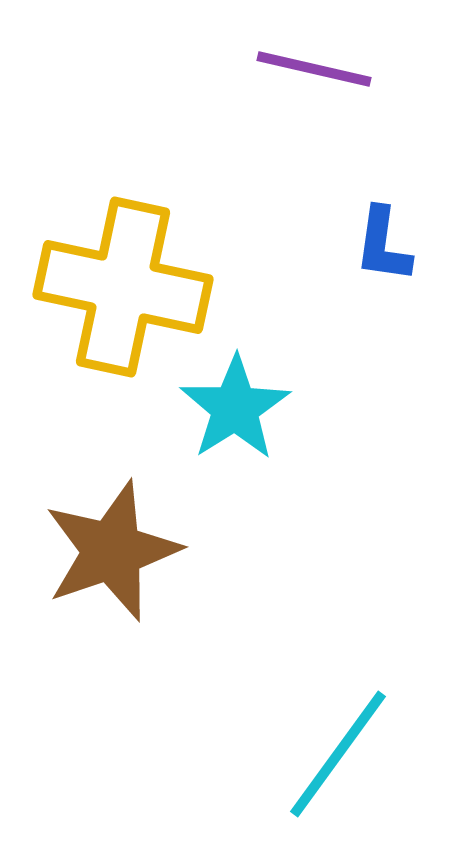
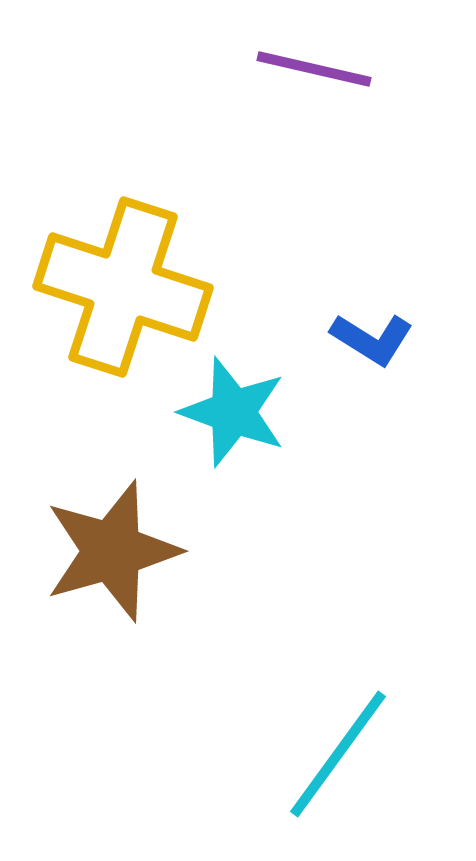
blue L-shape: moved 11 px left, 94 px down; rotated 66 degrees counterclockwise
yellow cross: rotated 6 degrees clockwise
cyan star: moved 2 px left, 4 px down; rotated 20 degrees counterclockwise
brown star: rotated 3 degrees clockwise
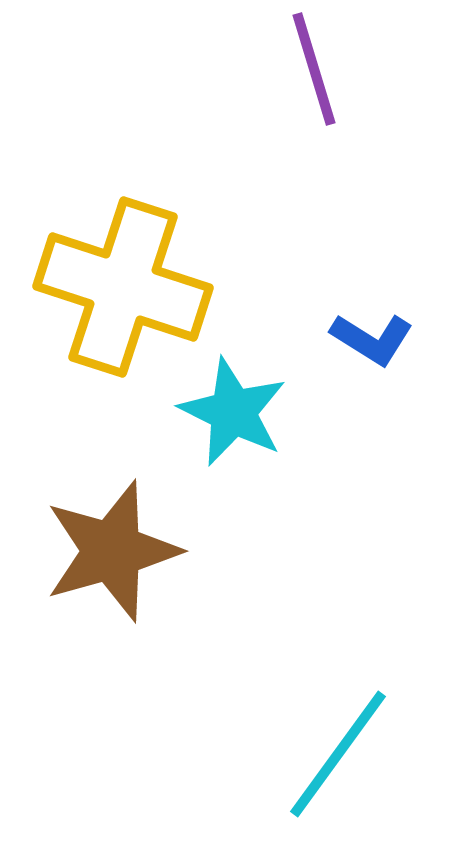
purple line: rotated 60 degrees clockwise
cyan star: rotated 6 degrees clockwise
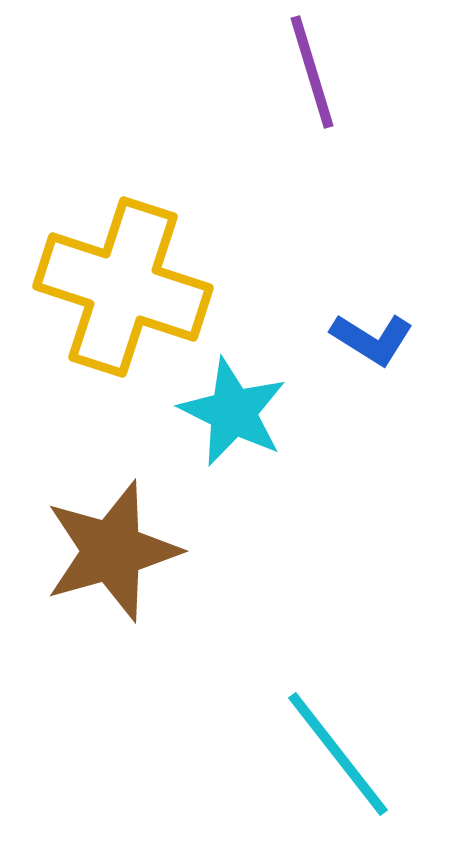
purple line: moved 2 px left, 3 px down
cyan line: rotated 74 degrees counterclockwise
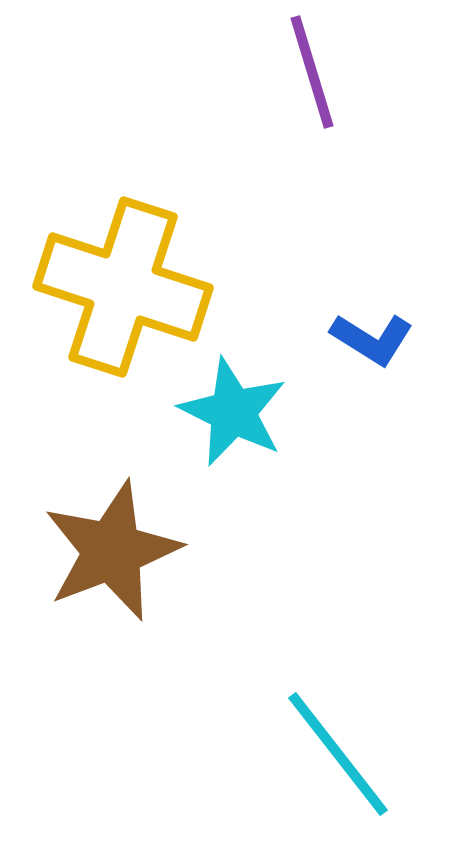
brown star: rotated 5 degrees counterclockwise
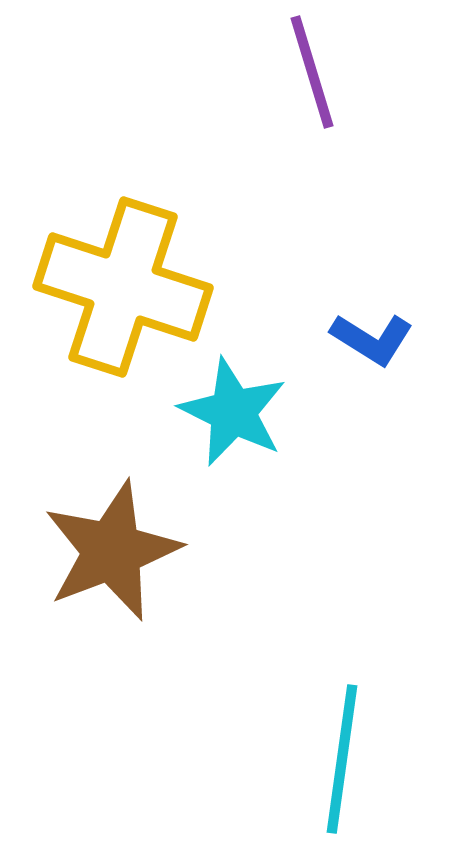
cyan line: moved 4 px right, 5 px down; rotated 46 degrees clockwise
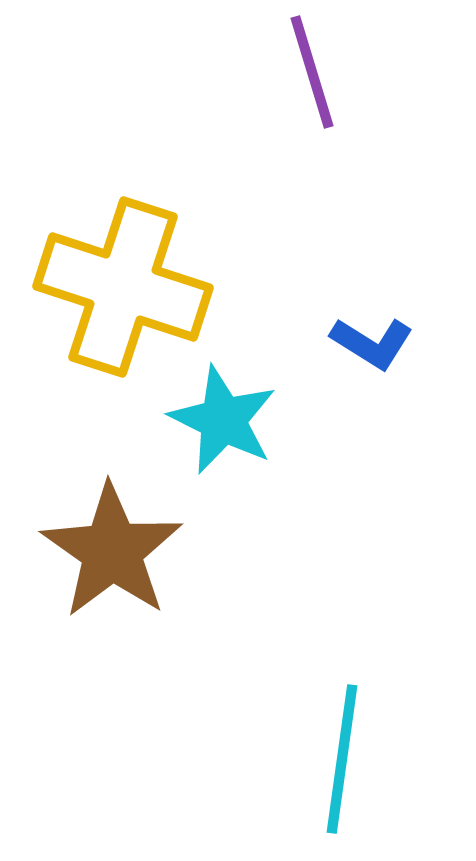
blue L-shape: moved 4 px down
cyan star: moved 10 px left, 8 px down
brown star: rotated 16 degrees counterclockwise
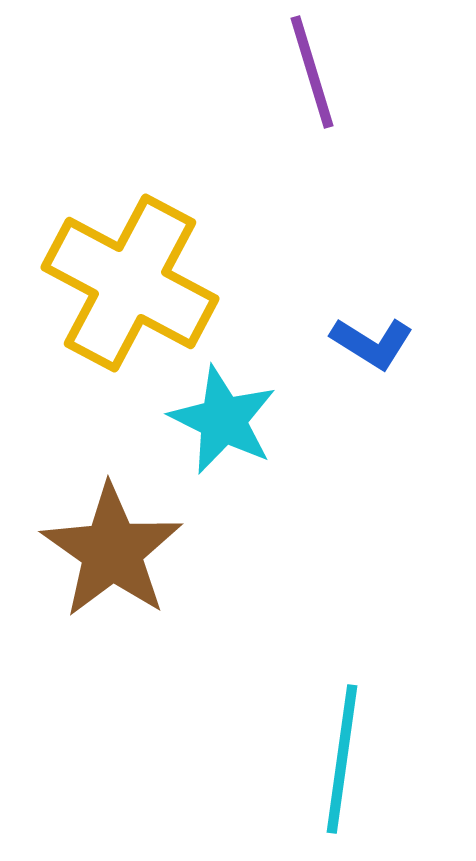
yellow cross: moved 7 px right, 4 px up; rotated 10 degrees clockwise
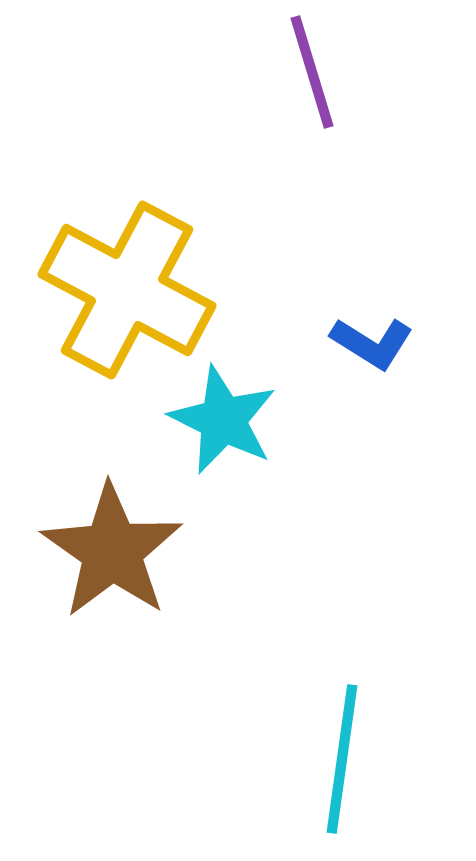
yellow cross: moved 3 px left, 7 px down
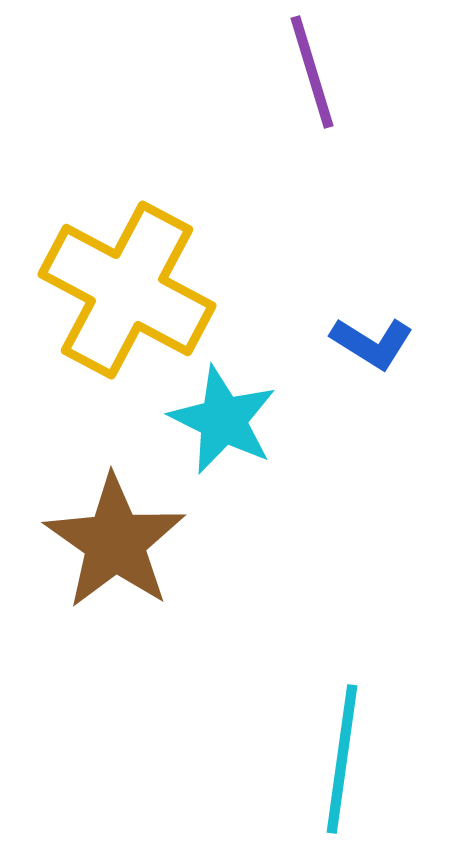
brown star: moved 3 px right, 9 px up
